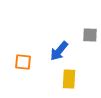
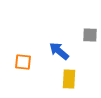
blue arrow: rotated 90 degrees clockwise
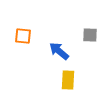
orange square: moved 26 px up
yellow rectangle: moved 1 px left, 1 px down
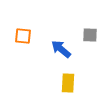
blue arrow: moved 2 px right, 2 px up
yellow rectangle: moved 3 px down
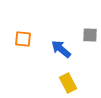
orange square: moved 3 px down
yellow rectangle: rotated 30 degrees counterclockwise
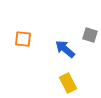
gray square: rotated 14 degrees clockwise
blue arrow: moved 4 px right
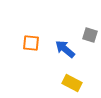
orange square: moved 8 px right, 4 px down
yellow rectangle: moved 4 px right; rotated 36 degrees counterclockwise
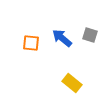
blue arrow: moved 3 px left, 11 px up
yellow rectangle: rotated 12 degrees clockwise
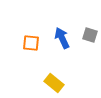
blue arrow: rotated 25 degrees clockwise
yellow rectangle: moved 18 px left
